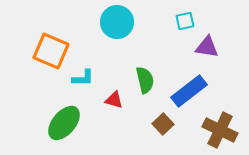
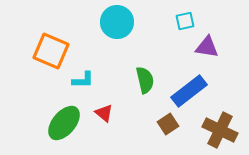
cyan L-shape: moved 2 px down
red triangle: moved 10 px left, 13 px down; rotated 24 degrees clockwise
brown square: moved 5 px right; rotated 10 degrees clockwise
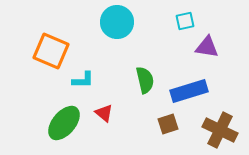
blue rectangle: rotated 21 degrees clockwise
brown square: rotated 15 degrees clockwise
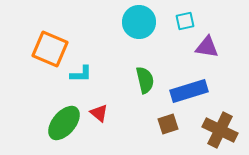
cyan circle: moved 22 px right
orange square: moved 1 px left, 2 px up
cyan L-shape: moved 2 px left, 6 px up
red triangle: moved 5 px left
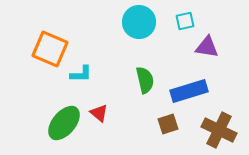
brown cross: moved 1 px left
